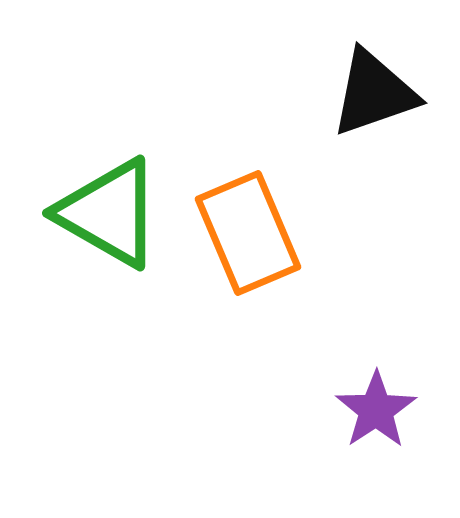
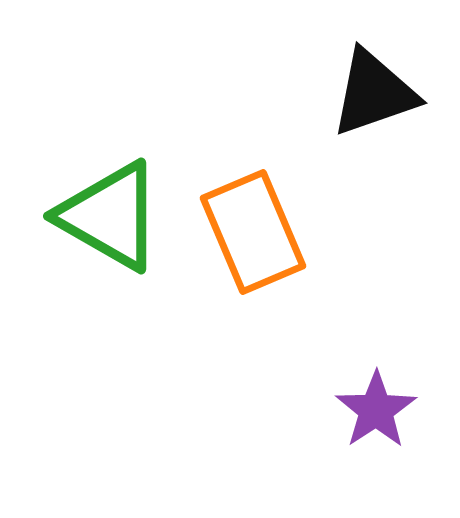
green triangle: moved 1 px right, 3 px down
orange rectangle: moved 5 px right, 1 px up
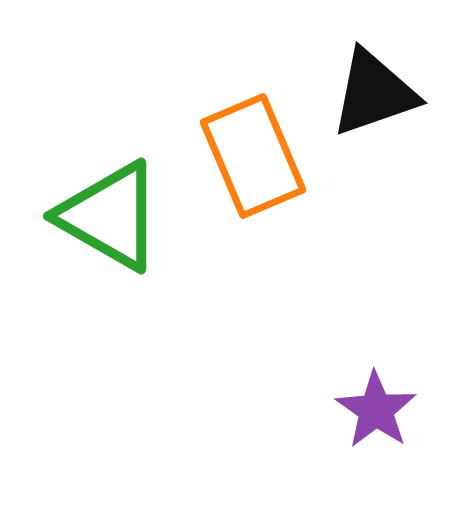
orange rectangle: moved 76 px up
purple star: rotated 4 degrees counterclockwise
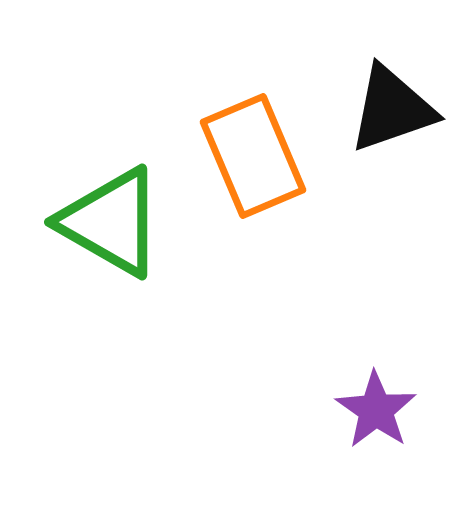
black triangle: moved 18 px right, 16 px down
green triangle: moved 1 px right, 6 px down
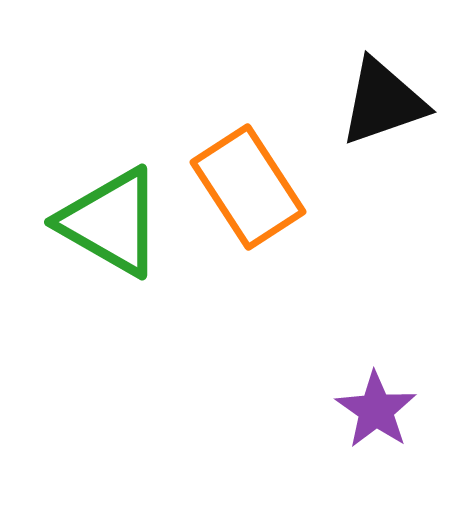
black triangle: moved 9 px left, 7 px up
orange rectangle: moved 5 px left, 31 px down; rotated 10 degrees counterclockwise
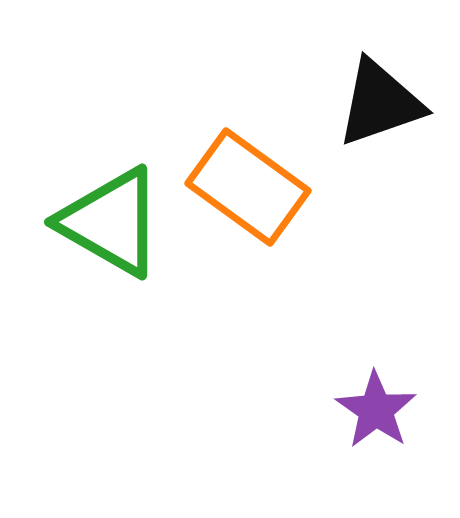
black triangle: moved 3 px left, 1 px down
orange rectangle: rotated 21 degrees counterclockwise
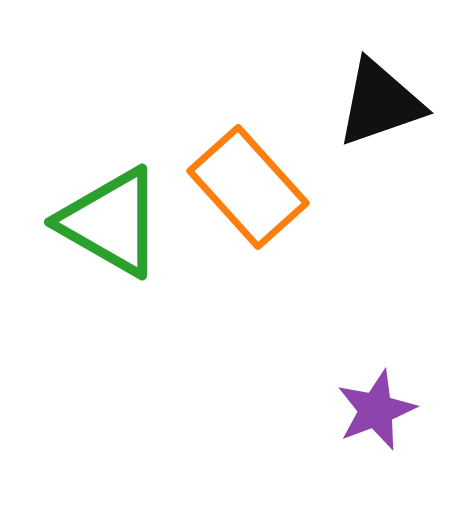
orange rectangle: rotated 12 degrees clockwise
purple star: rotated 16 degrees clockwise
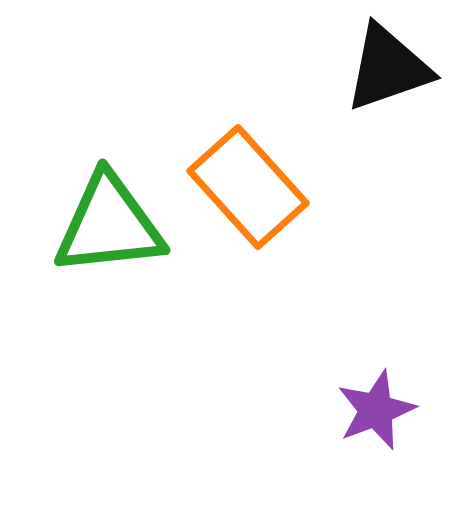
black triangle: moved 8 px right, 35 px up
green triangle: moved 2 px left, 3 px down; rotated 36 degrees counterclockwise
